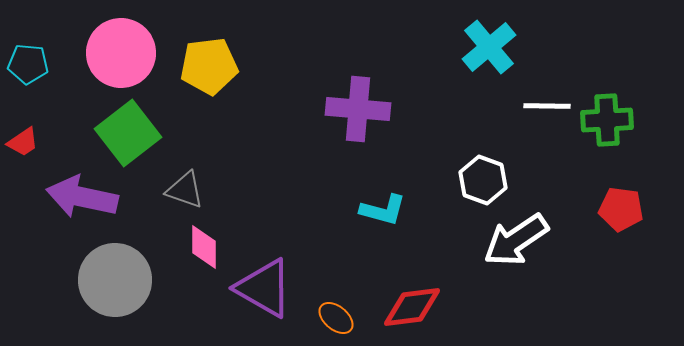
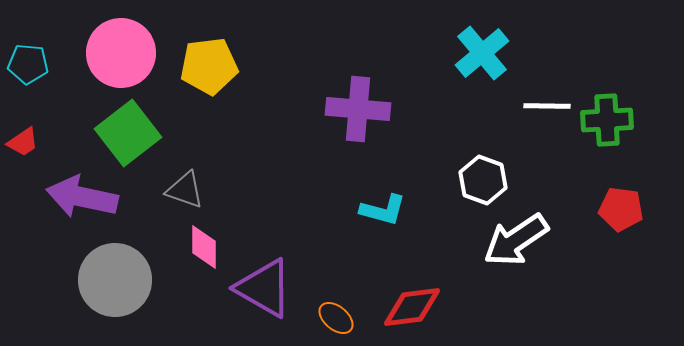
cyan cross: moved 7 px left, 6 px down
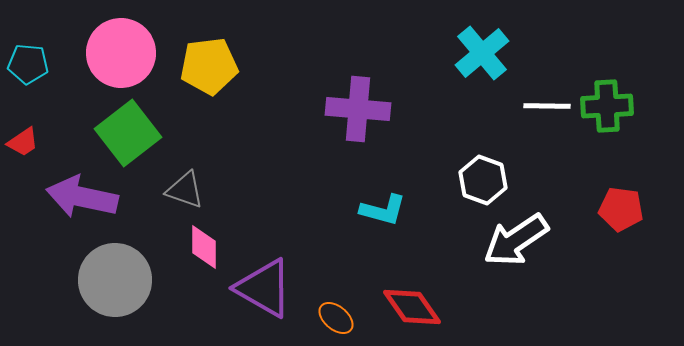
green cross: moved 14 px up
red diamond: rotated 62 degrees clockwise
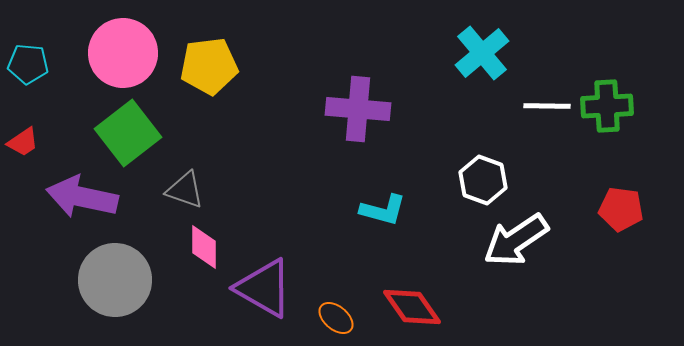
pink circle: moved 2 px right
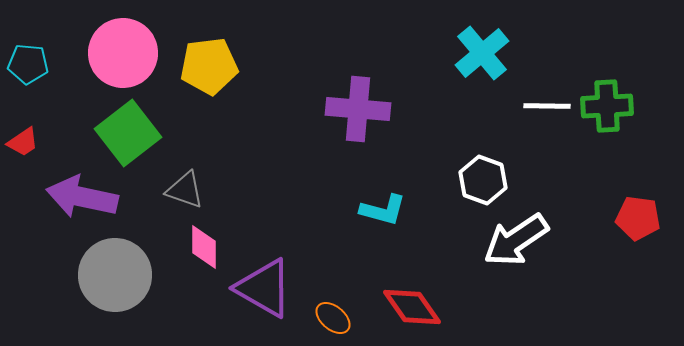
red pentagon: moved 17 px right, 9 px down
gray circle: moved 5 px up
orange ellipse: moved 3 px left
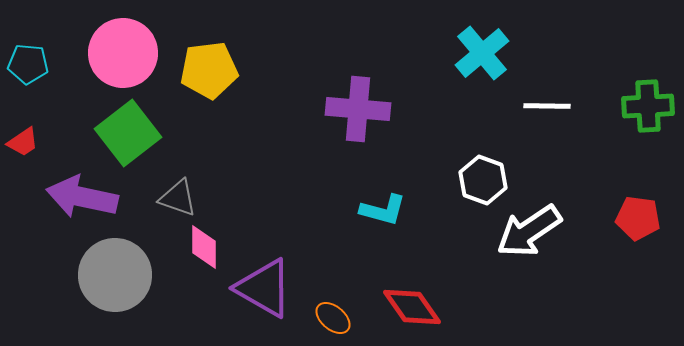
yellow pentagon: moved 4 px down
green cross: moved 41 px right
gray triangle: moved 7 px left, 8 px down
white arrow: moved 13 px right, 9 px up
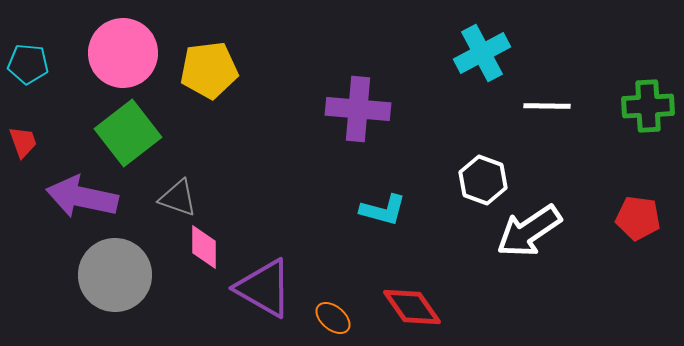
cyan cross: rotated 12 degrees clockwise
red trapezoid: rotated 76 degrees counterclockwise
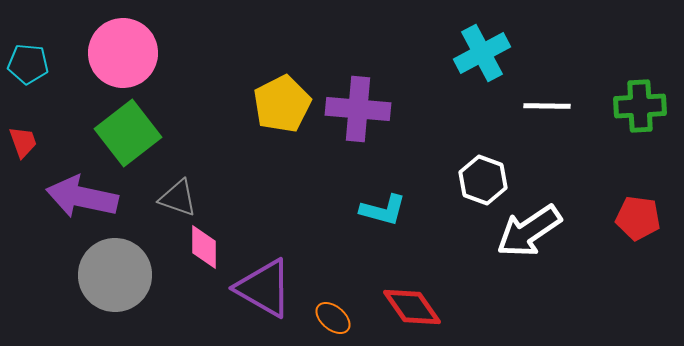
yellow pentagon: moved 73 px right, 34 px down; rotated 20 degrees counterclockwise
green cross: moved 8 px left
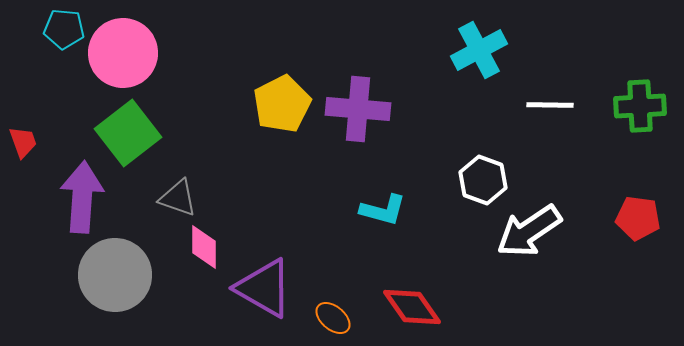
cyan cross: moved 3 px left, 3 px up
cyan pentagon: moved 36 px right, 35 px up
white line: moved 3 px right, 1 px up
purple arrow: rotated 82 degrees clockwise
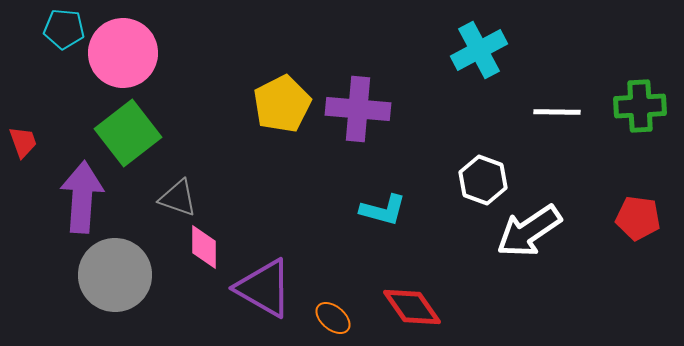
white line: moved 7 px right, 7 px down
